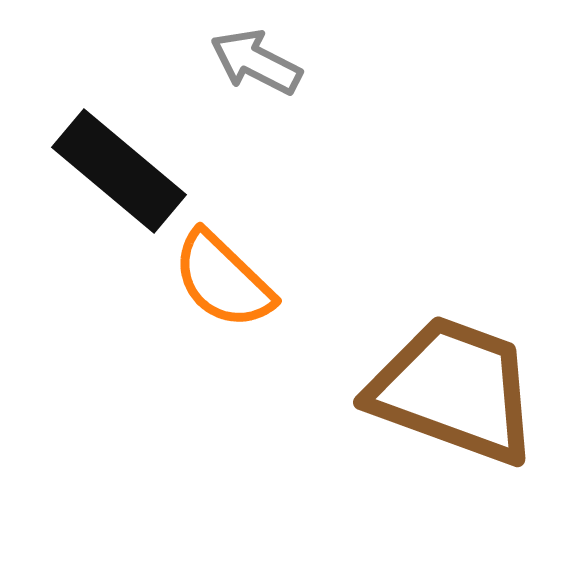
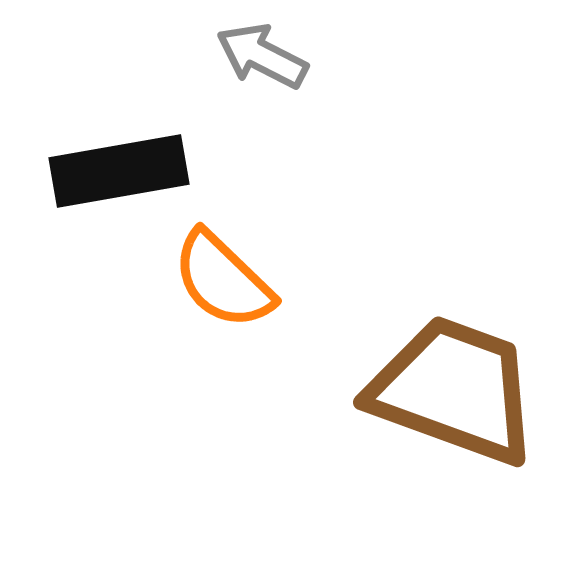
gray arrow: moved 6 px right, 6 px up
black rectangle: rotated 50 degrees counterclockwise
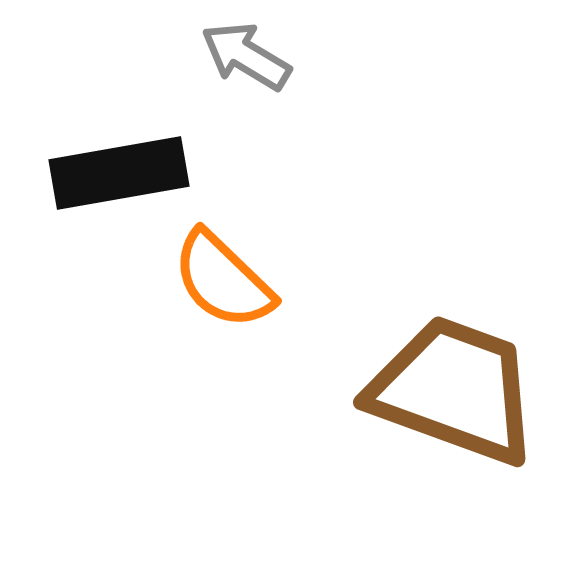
gray arrow: moved 16 px left; rotated 4 degrees clockwise
black rectangle: moved 2 px down
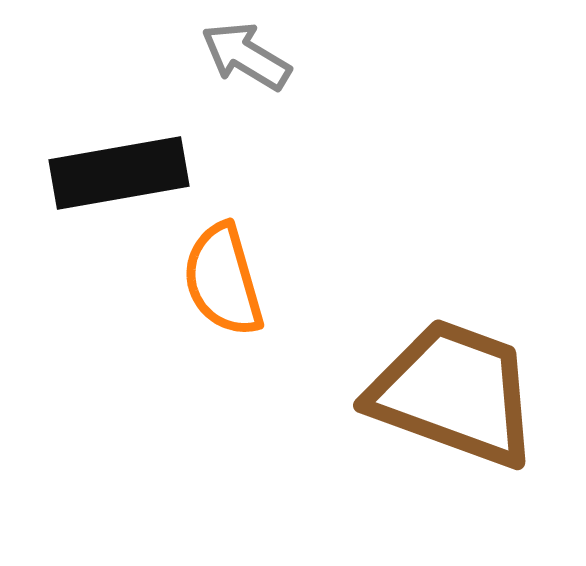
orange semicircle: rotated 30 degrees clockwise
brown trapezoid: moved 3 px down
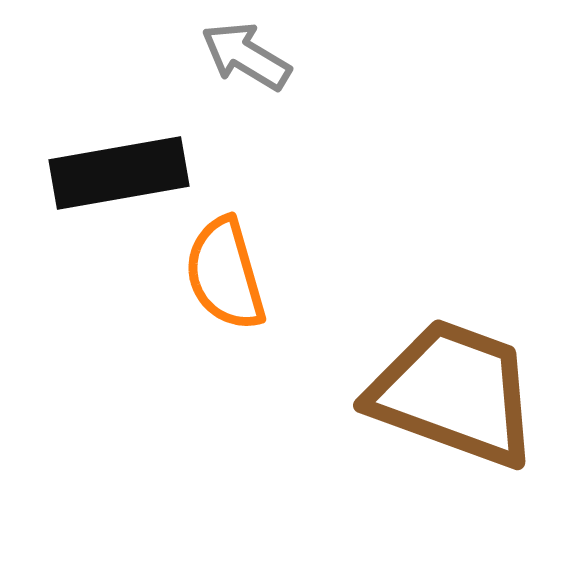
orange semicircle: moved 2 px right, 6 px up
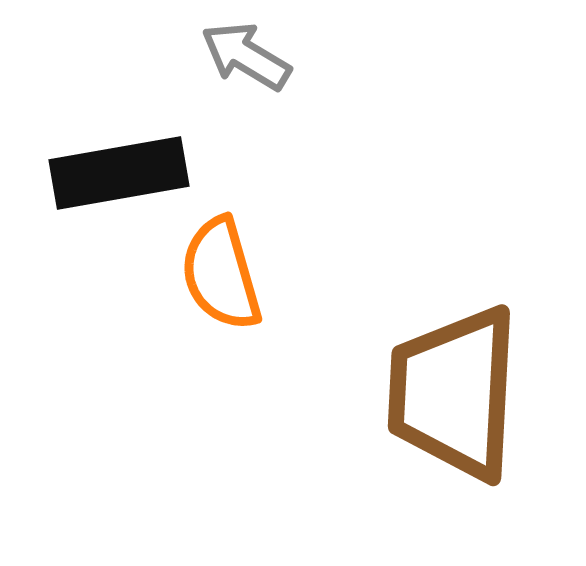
orange semicircle: moved 4 px left
brown trapezoid: rotated 107 degrees counterclockwise
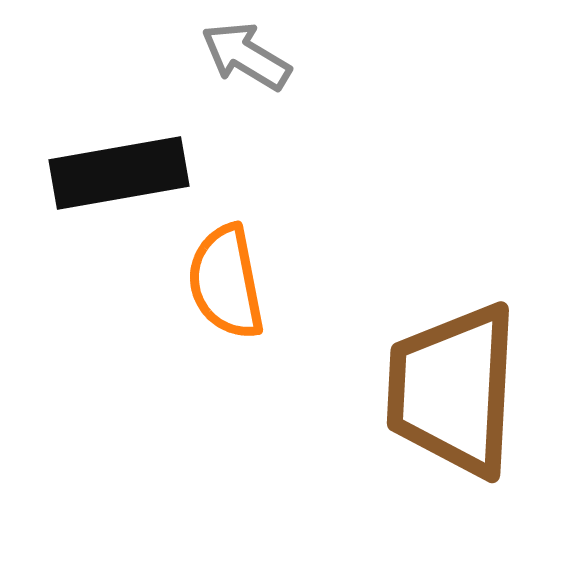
orange semicircle: moved 5 px right, 8 px down; rotated 5 degrees clockwise
brown trapezoid: moved 1 px left, 3 px up
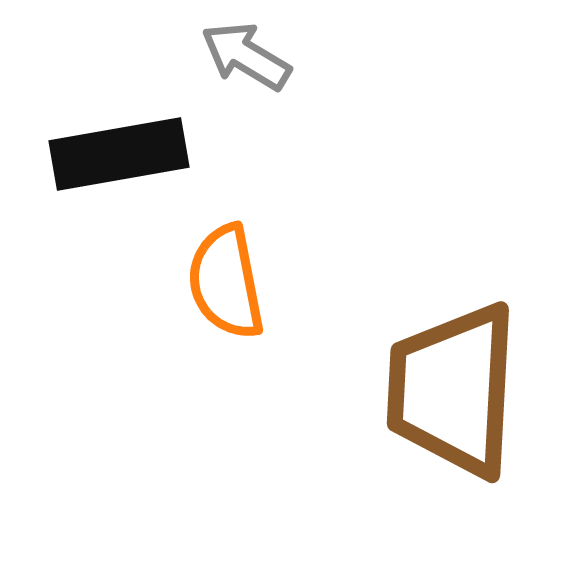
black rectangle: moved 19 px up
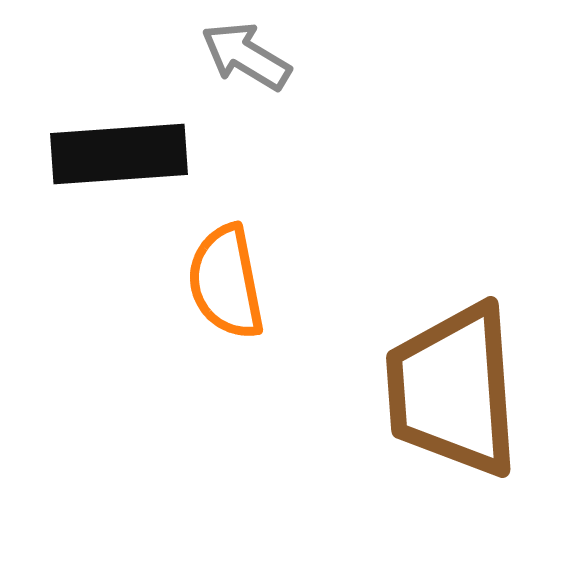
black rectangle: rotated 6 degrees clockwise
brown trapezoid: rotated 7 degrees counterclockwise
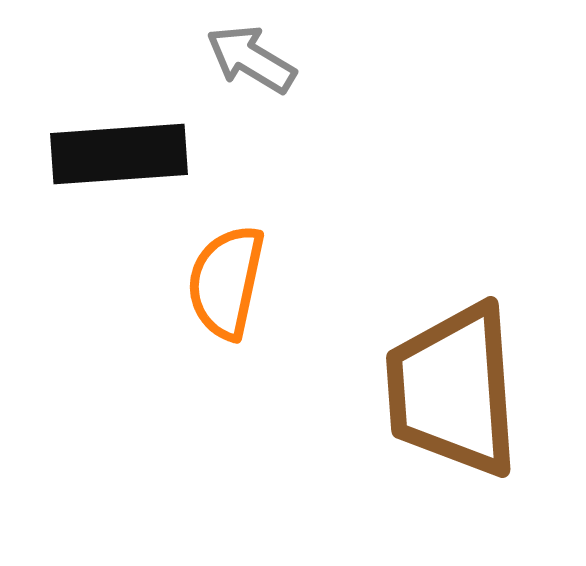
gray arrow: moved 5 px right, 3 px down
orange semicircle: rotated 23 degrees clockwise
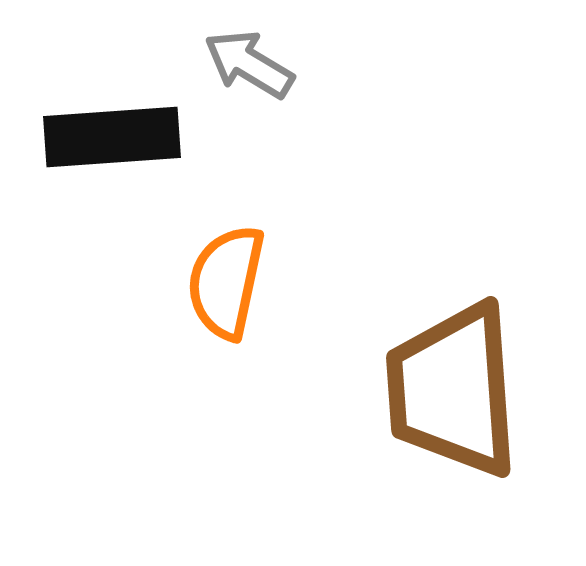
gray arrow: moved 2 px left, 5 px down
black rectangle: moved 7 px left, 17 px up
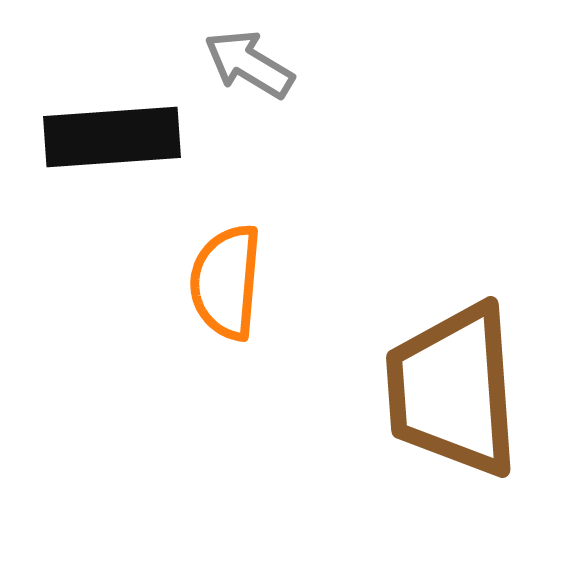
orange semicircle: rotated 7 degrees counterclockwise
